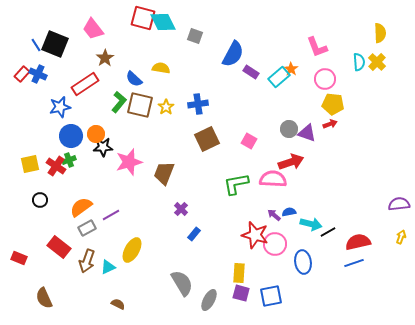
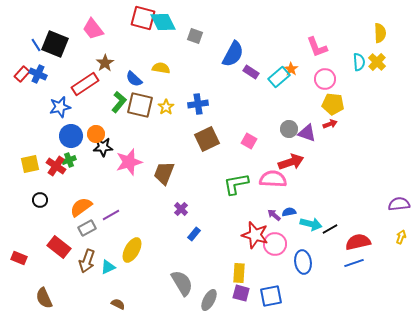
brown star at (105, 58): moved 5 px down
black line at (328, 232): moved 2 px right, 3 px up
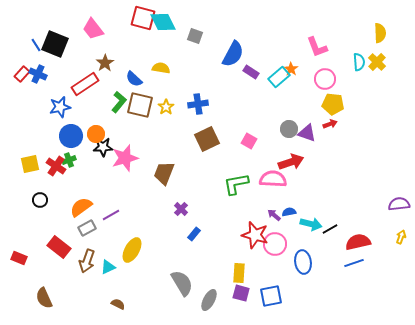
pink star at (129, 162): moved 4 px left, 4 px up
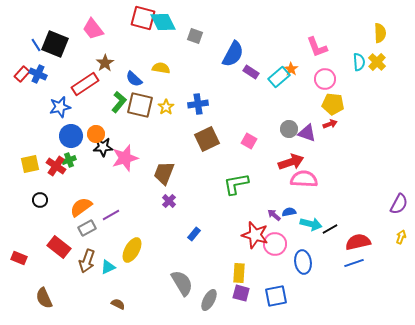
pink semicircle at (273, 179): moved 31 px right
purple semicircle at (399, 204): rotated 125 degrees clockwise
purple cross at (181, 209): moved 12 px left, 8 px up
blue square at (271, 296): moved 5 px right
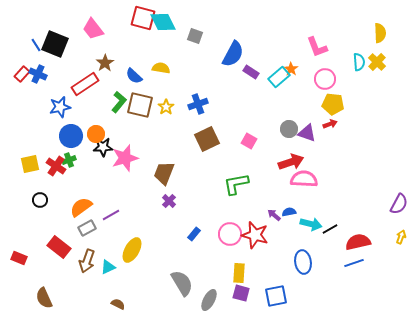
blue semicircle at (134, 79): moved 3 px up
blue cross at (198, 104): rotated 12 degrees counterclockwise
pink circle at (275, 244): moved 45 px left, 10 px up
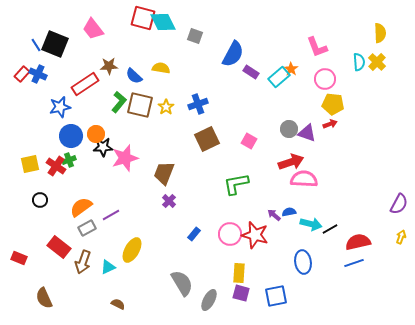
brown star at (105, 63): moved 4 px right, 3 px down; rotated 30 degrees clockwise
brown arrow at (87, 261): moved 4 px left, 1 px down
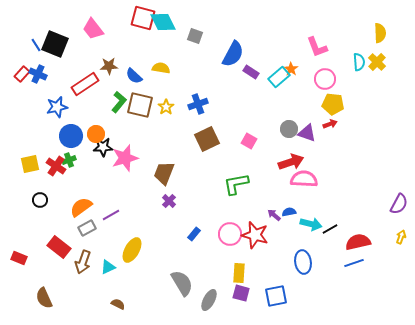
blue star at (60, 107): moved 3 px left
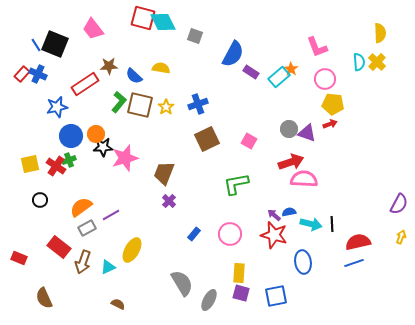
black line at (330, 229): moved 2 px right, 5 px up; rotated 63 degrees counterclockwise
red star at (255, 235): moved 19 px right
